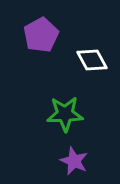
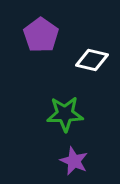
purple pentagon: rotated 8 degrees counterclockwise
white diamond: rotated 48 degrees counterclockwise
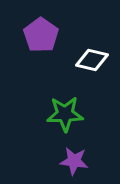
purple star: rotated 16 degrees counterclockwise
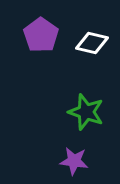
white diamond: moved 17 px up
green star: moved 21 px right, 2 px up; rotated 21 degrees clockwise
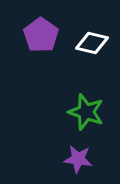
purple star: moved 4 px right, 2 px up
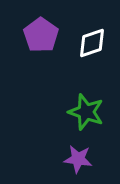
white diamond: rotated 32 degrees counterclockwise
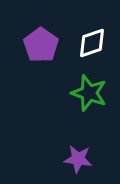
purple pentagon: moved 10 px down
green star: moved 3 px right, 19 px up
